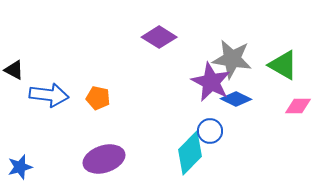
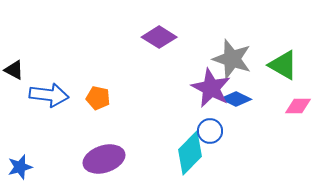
gray star: rotated 9 degrees clockwise
purple star: moved 6 px down
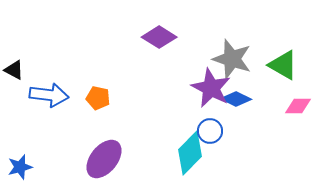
purple ellipse: rotated 33 degrees counterclockwise
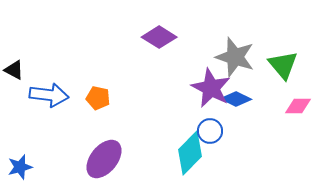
gray star: moved 3 px right, 2 px up
green triangle: rotated 20 degrees clockwise
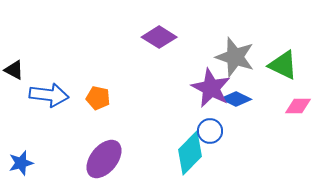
green triangle: rotated 24 degrees counterclockwise
blue star: moved 1 px right, 4 px up
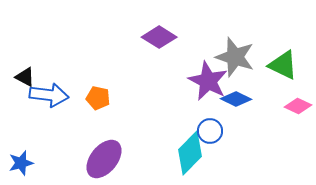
black triangle: moved 11 px right, 7 px down
purple star: moved 3 px left, 7 px up
pink diamond: rotated 24 degrees clockwise
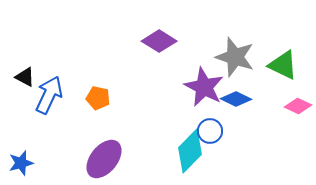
purple diamond: moved 4 px down
purple star: moved 4 px left, 6 px down
blue arrow: rotated 72 degrees counterclockwise
cyan diamond: moved 2 px up
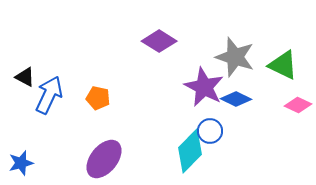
pink diamond: moved 1 px up
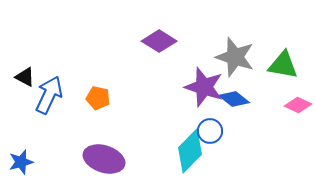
green triangle: rotated 16 degrees counterclockwise
purple star: rotated 9 degrees counterclockwise
blue diamond: moved 2 px left; rotated 12 degrees clockwise
purple ellipse: rotated 69 degrees clockwise
blue star: moved 1 px up
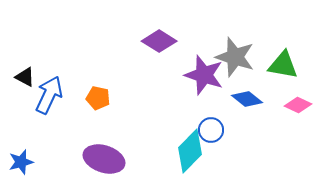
purple star: moved 12 px up
blue diamond: moved 13 px right
blue circle: moved 1 px right, 1 px up
